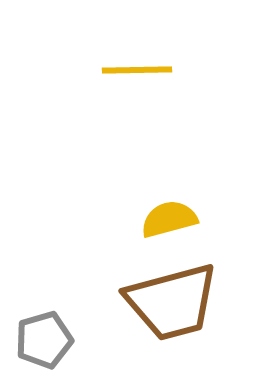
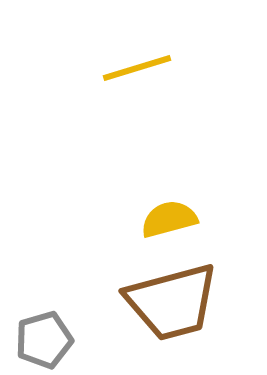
yellow line: moved 2 px up; rotated 16 degrees counterclockwise
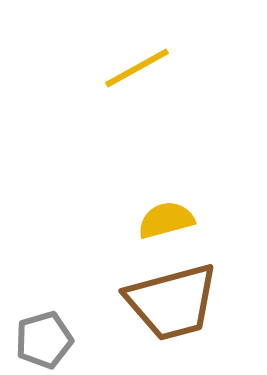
yellow line: rotated 12 degrees counterclockwise
yellow semicircle: moved 3 px left, 1 px down
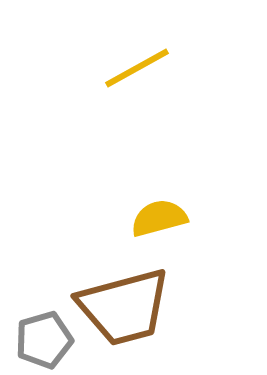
yellow semicircle: moved 7 px left, 2 px up
brown trapezoid: moved 48 px left, 5 px down
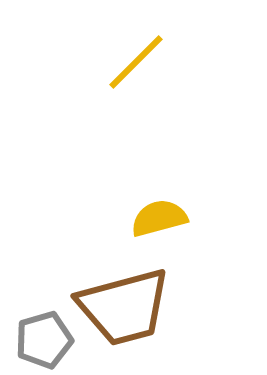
yellow line: moved 1 px left, 6 px up; rotated 16 degrees counterclockwise
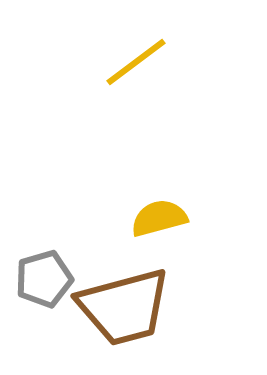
yellow line: rotated 8 degrees clockwise
gray pentagon: moved 61 px up
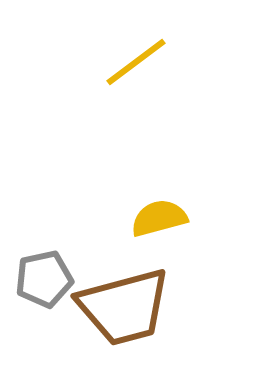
gray pentagon: rotated 4 degrees clockwise
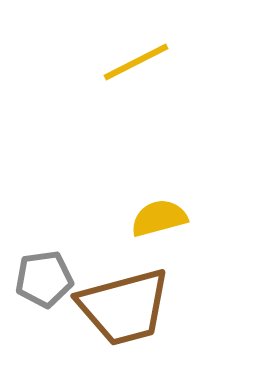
yellow line: rotated 10 degrees clockwise
gray pentagon: rotated 4 degrees clockwise
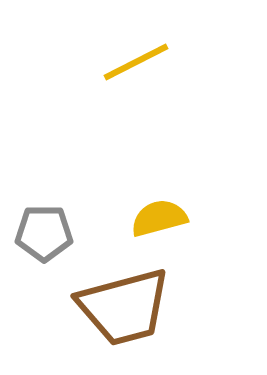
gray pentagon: moved 46 px up; rotated 8 degrees clockwise
